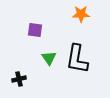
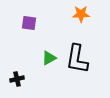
purple square: moved 6 px left, 7 px up
green triangle: rotated 35 degrees clockwise
black cross: moved 2 px left
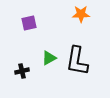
purple square: rotated 21 degrees counterclockwise
black L-shape: moved 2 px down
black cross: moved 5 px right, 8 px up
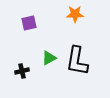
orange star: moved 6 px left
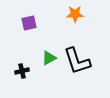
black L-shape: rotated 28 degrees counterclockwise
